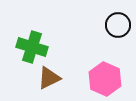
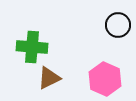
green cross: rotated 12 degrees counterclockwise
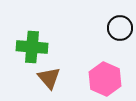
black circle: moved 2 px right, 3 px down
brown triangle: rotated 45 degrees counterclockwise
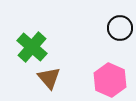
green cross: rotated 36 degrees clockwise
pink hexagon: moved 5 px right, 1 px down
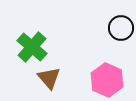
black circle: moved 1 px right
pink hexagon: moved 3 px left
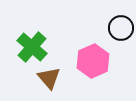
pink hexagon: moved 14 px left, 19 px up; rotated 12 degrees clockwise
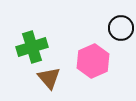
green cross: rotated 32 degrees clockwise
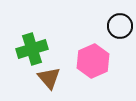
black circle: moved 1 px left, 2 px up
green cross: moved 2 px down
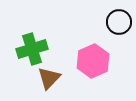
black circle: moved 1 px left, 4 px up
brown triangle: rotated 25 degrees clockwise
